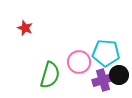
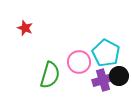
cyan pentagon: rotated 24 degrees clockwise
black circle: moved 1 px down
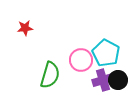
red star: rotated 28 degrees counterclockwise
pink circle: moved 2 px right, 2 px up
black circle: moved 1 px left, 4 px down
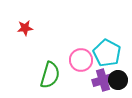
cyan pentagon: moved 1 px right
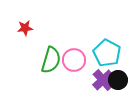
pink circle: moved 7 px left
green semicircle: moved 1 px right, 15 px up
purple cross: rotated 25 degrees counterclockwise
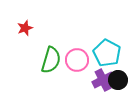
red star: rotated 14 degrees counterclockwise
pink circle: moved 3 px right
purple cross: rotated 15 degrees clockwise
